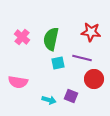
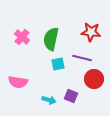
cyan square: moved 1 px down
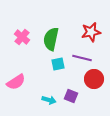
red star: rotated 18 degrees counterclockwise
pink semicircle: moved 2 px left; rotated 42 degrees counterclockwise
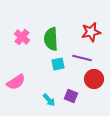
green semicircle: rotated 15 degrees counterclockwise
cyan arrow: rotated 32 degrees clockwise
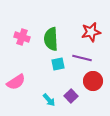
pink cross: rotated 21 degrees counterclockwise
red circle: moved 1 px left, 2 px down
purple square: rotated 24 degrees clockwise
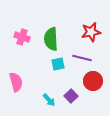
pink semicircle: rotated 72 degrees counterclockwise
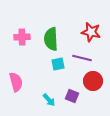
red star: rotated 24 degrees clockwise
pink cross: rotated 21 degrees counterclockwise
purple square: moved 1 px right; rotated 24 degrees counterclockwise
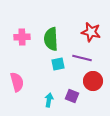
pink semicircle: moved 1 px right
cyan arrow: rotated 128 degrees counterclockwise
